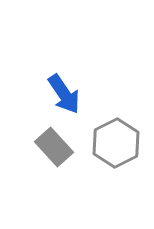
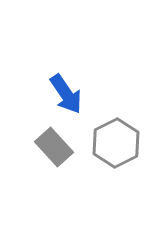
blue arrow: moved 2 px right
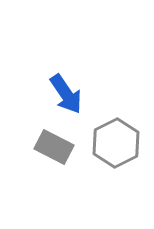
gray rectangle: rotated 21 degrees counterclockwise
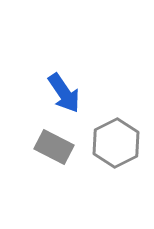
blue arrow: moved 2 px left, 1 px up
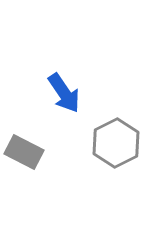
gray rectangle: moved 30 px left, 5 px down
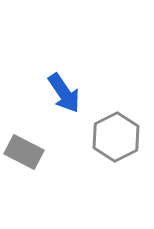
gray hexagon: moved 6 px up
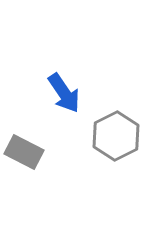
gray hexagon: moved 1 px up
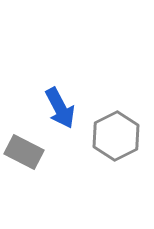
blue arrow: moved 4 px left, 15 px down; rotated 6 degrees clockwise
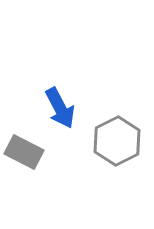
gray hexagon: moved 1 px right, 5 px down
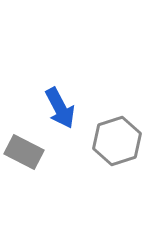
gray hexagon: rotated 9 degrees clockwise
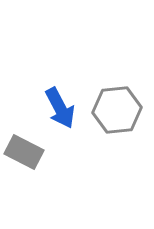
gray hexagon: moved 31 px up; rotated 12 degrees clockwise
